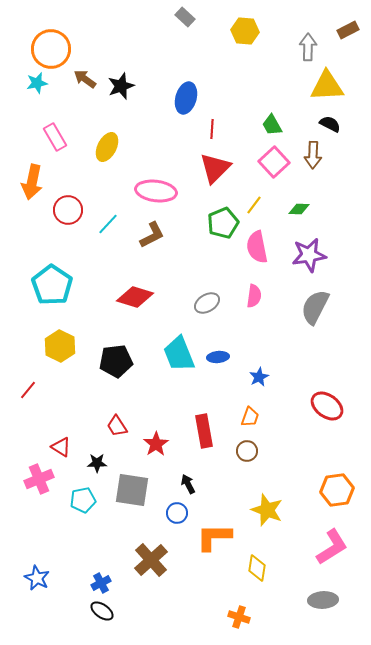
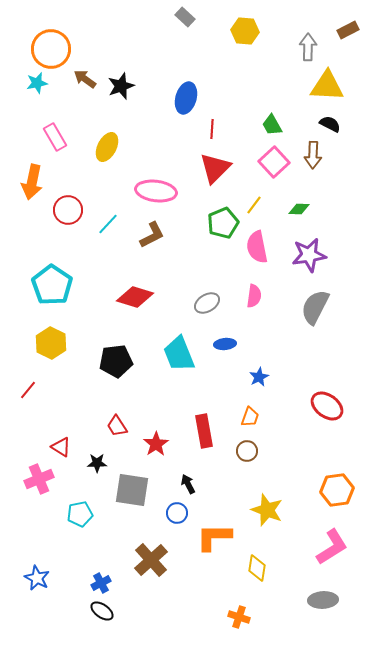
yellow triangle at (327, 86): rotated 6 degrees clockwise
yellow hexagon at (60, 346): moved 9 px left, 3 px up
blue ellipse at (218, 357): moved 7 px right, 13 px up
cyan pentagon at (83, 500): moved 3 px left, 14 px down
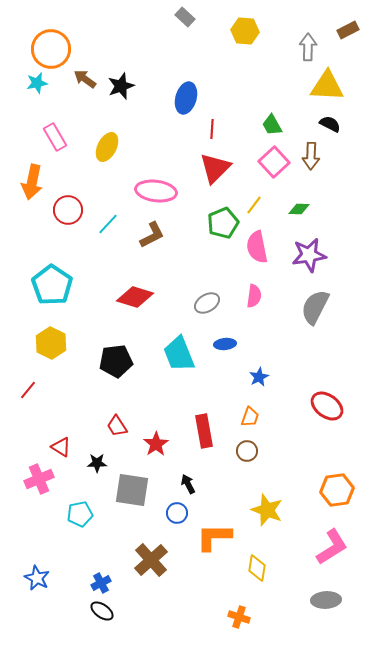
brown arrow at (313, 155): moved 2 px left, 1 px down
gray ellipse at (323, 600): moved 3 px right
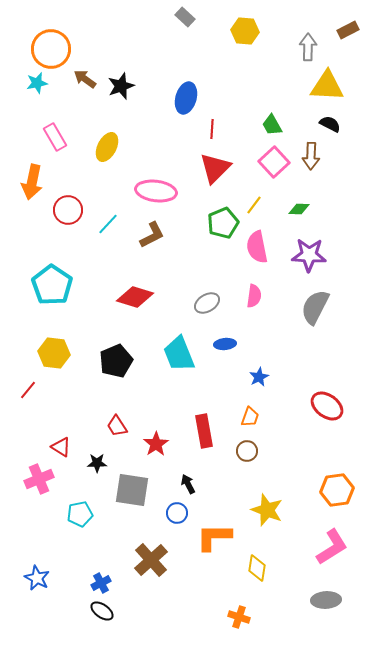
purple star at (309, 255): rotated 12 degrees clockwise
yellow hexagon at (51, 343): moved 3 px right, 10 px down; rotated 20 degrees counterclockwise
black pentagon at (116, 361): rotated 16 degrees counterclockwise
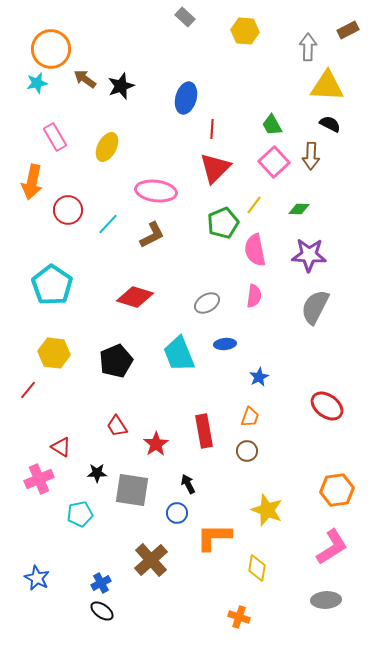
pink semicircle at (257, 247): moved 2 px left, 3 px down
black star at (97, 463): moved 10 px down
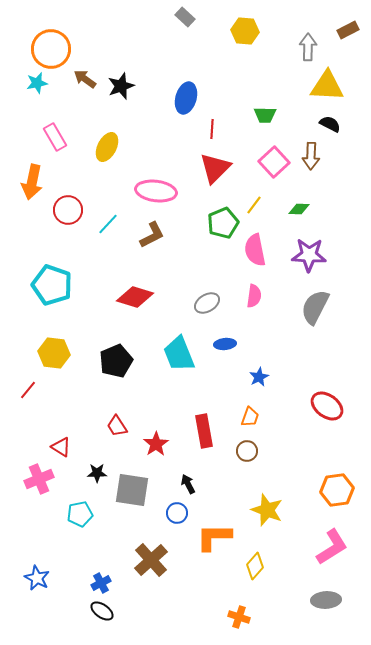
green trapezoid at (272, 125): moved 7 px left, 10 px up; rotated 60 degrees counterclockwise
cyan pentagon at (52, 285): rotated 15 degrees counterclockwise
yellow diamond at (257, 568): moved 2 px left, 2 px up; rotated 32 degrees clockwise
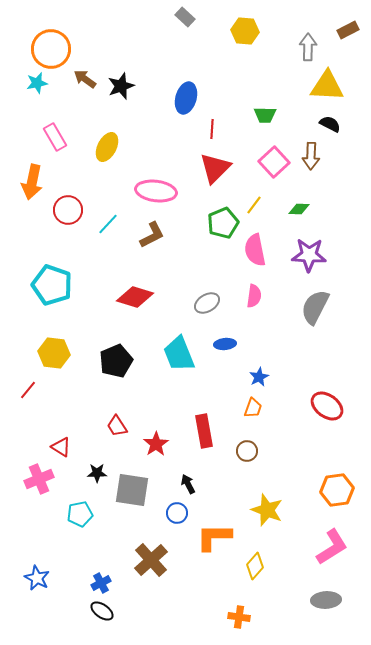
orange trapezoid at (250, 417): moved 3 px right, 9 px up
orange cross at (239, 617): rotated 10 degrees counterclockwise
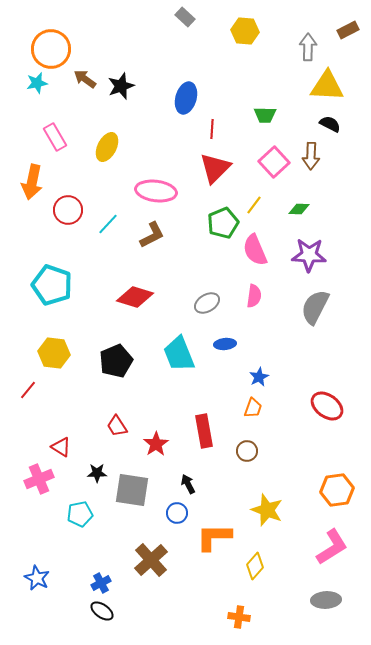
pink semicircle at (255, 250): rotated 12 degrees counterclockwise
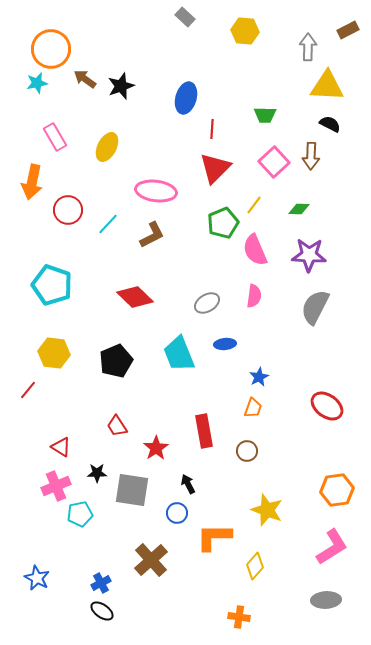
red diamond at (135, 297): rotated 27 degrees clockwise
red star at (156, 444): moved 4 px down
pink cross at (39, 479): moved 17 px right, 7 px down
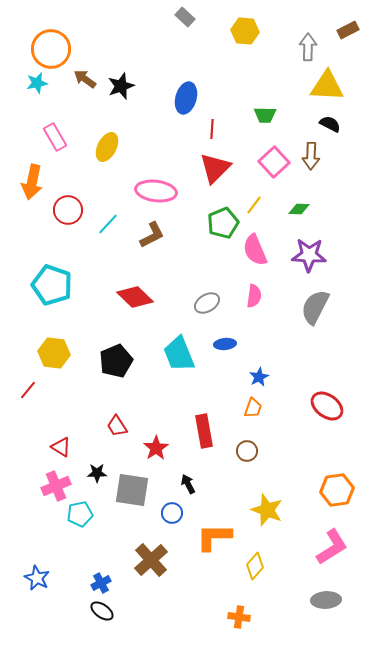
blue circle at (177, 513): moved 5 px left
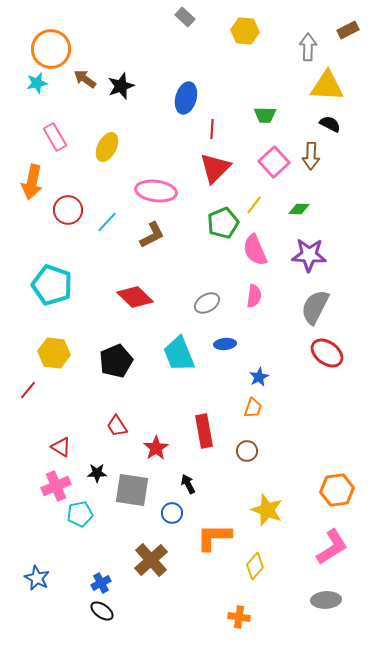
cyan line at (108, 224): moved 1 px left, 2 px up
red ellipse at (327, 406): moved 53 px up
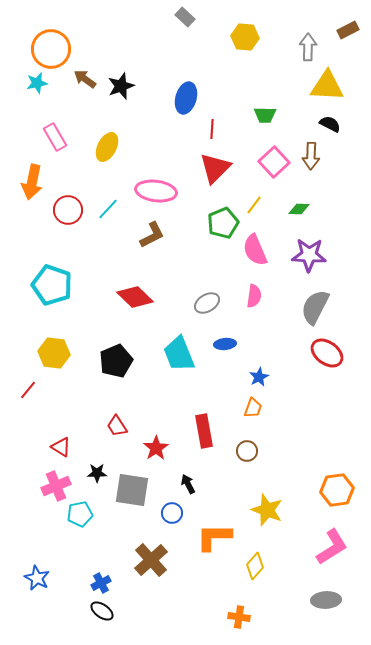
yellow hexagon at (245, 31): moved 6 px down
cyan line at (107, 222): moved 1 px right, 13 px up
